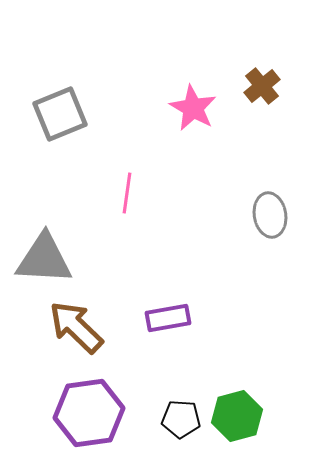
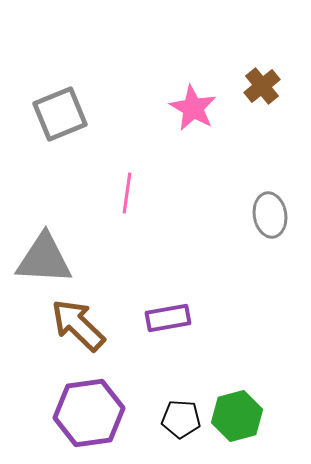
brown arrow: moved 2 px right, 2 px up
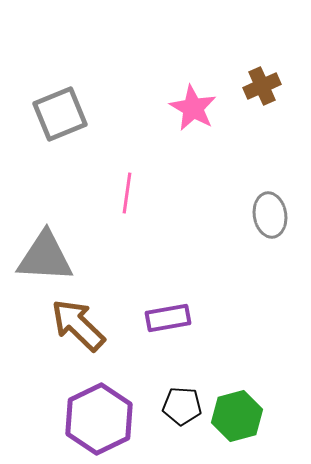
brown cross: rotated 15 degrees clockwise
gray triangle: moved 1 px right, 2 px up
purple hexagon: moved 10 px right, 6 px down; rotated 18 degrees counterclockwise
black pentagon: moved 1 px right, 13 px up
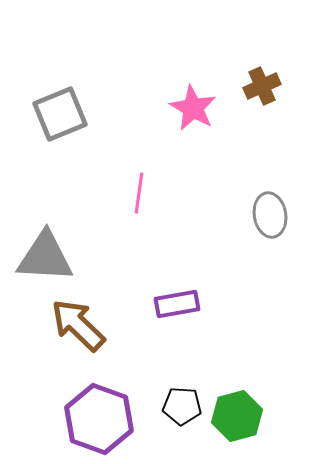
pink line: moved 12 px right
purple rectangle: moved 9 px right, 14 px up
purple hexagon: rotated 14 degrees counterclockwise
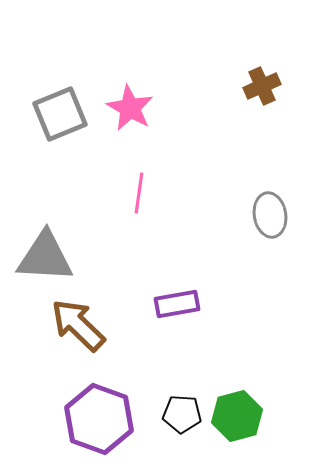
pink star: moved 63 px left
black pentagon: moved 8 px down
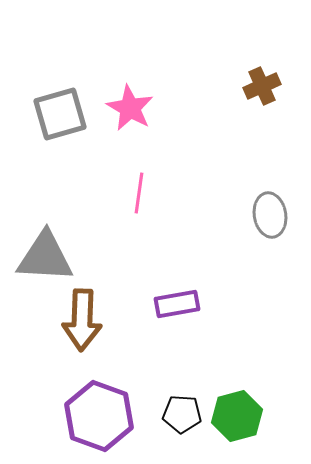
gray square: rotated 6 degrees clockwise
brown arrow: moved 4 px right, 5 px up; rotated 132 degrees counterclockwise
purple hexagon: moved 3 px up
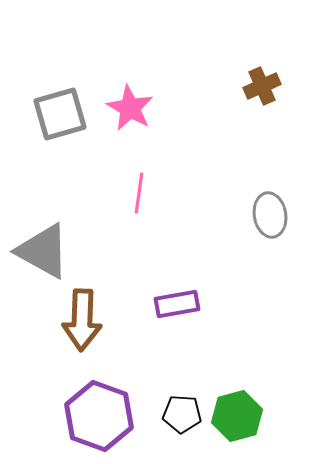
gray triangle: moved 2 px left, 6 px up; rotated 26 degrees clockwise
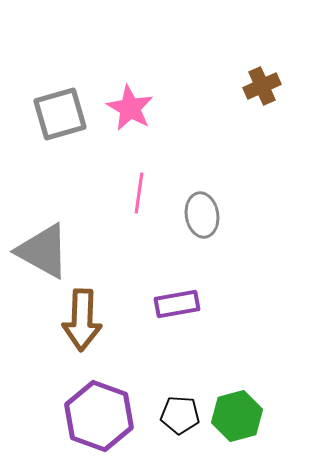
gray ellipse: moved 68 px left
black pentagon: moved 2 px left, 1 px down
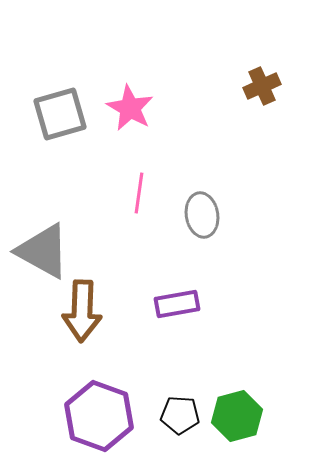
brown arrow: moved 9 px up
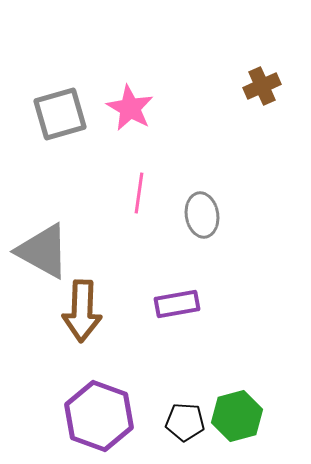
black pentagon: moved 5 px right, 7 px down
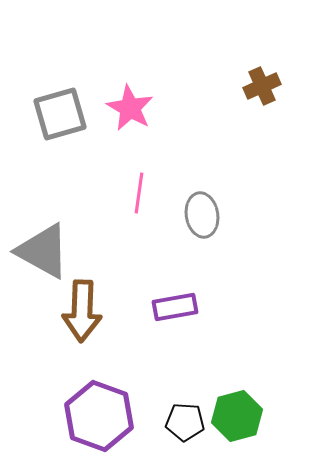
purple rectangle: moved 2 px left, 3 px down
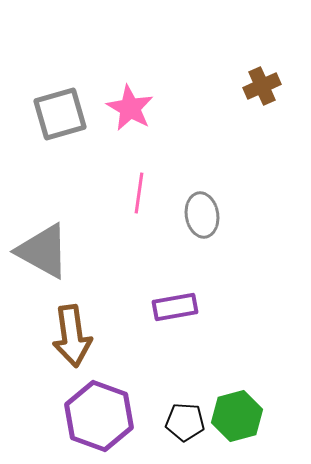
brown arrow: moved 10 px left, 25 px down; rotated 10 degrees counterclockwise
